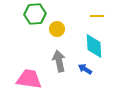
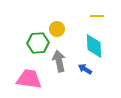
green hexagon: moved 3 px right, 29 px down
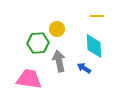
blue arrow: moved 1 px left, 1 px up
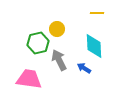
yellow line: moved 3 px up
green hexagon: rotated 10 degrees counterclockwise
gray arrow: moved 1 px up; rotated 15 degrees counterclockwise
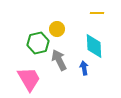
blue arrow: rotated 48 degrees clockwise
pink trapezoid: rotated 52 degrees clockwise
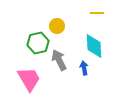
yellow circle: moved 3 px up
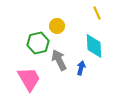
yellow line: rotated 64 degrees clockwise
blue arrow: moved 3 px left; rotated 24 degrees clockwise
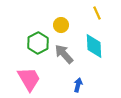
yellow circle: moved 4 px right, 1 px up
green hexagon: rotated 15 degrees counterclockwise
gray arrow: moved 5 px right, 6 px up; rotated 15 degrees counterclockwise
blue arrow: moved 3 px left, 17 px down
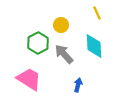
pink trapezoid: rotated 28 degrees counterclockwise
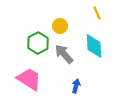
yellow circle: moved 1 px left, 1 px down
blue arrow: moved 2 px left, 1 px down
